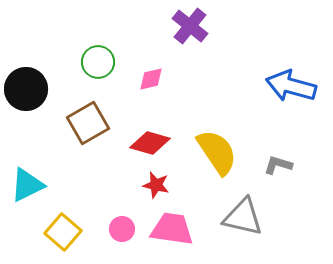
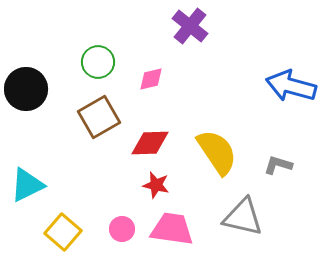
brown square: moved 11 px right, 6 px up
red diamond: rotated 18 degrees counterclockwise
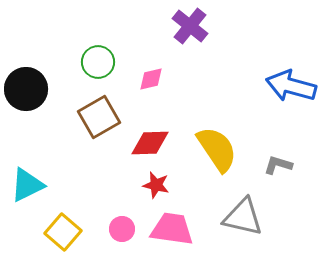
yellow semicircle: moved 3 px up
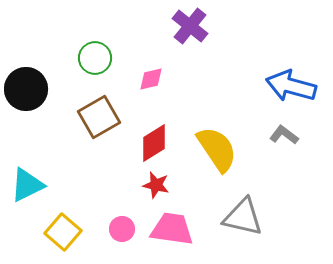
green circle: moved 3 px left, 4 px up
red diamond: moved 4 px right; rotated 30 degrees counterclockwise
gray L-shape: moved 6 px right, 30 px up; rotated 20 degrees clockwise
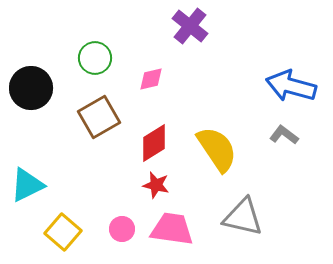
black circle: moved 5 px right, 1 px up
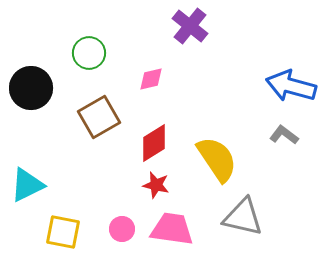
green circle: moved 6 px left, 5 px up
yellow semicircle: moved 10 px down
yellow square: rotated 30 degrees counterclockwise
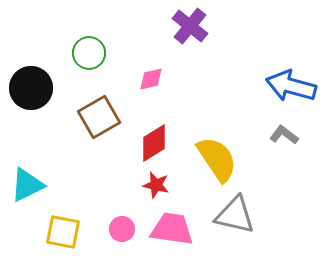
gray triangle: moved 8 px left, 2 px up
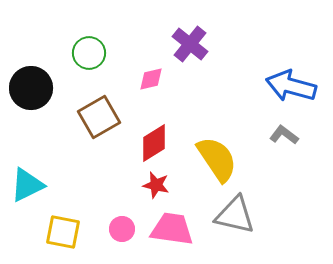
purple cross: moved 18 px down
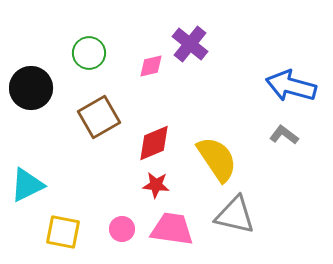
pink diamond: moved 13 px up
red diamond: rotated 9 degrees clockwise
red star: rotated 8 degrees counterclockwise
